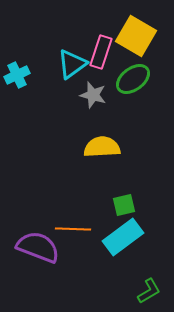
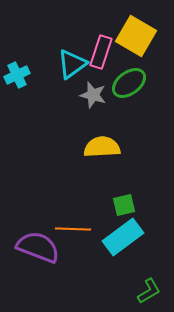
green ellipse: moved 4 px left, 4 px down
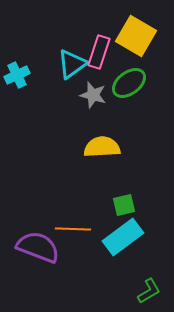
pink rectangle: moved 2 px left
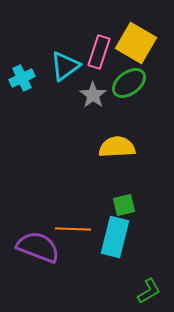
yellow square: moved 7 px down
cyan triangle: moved 7 px left, 2 px down
cyan cross: moved 5 px right, 3 px down
gray star: rotated 20 degrees clockwise
yellow semicircle: moved 15 px right
cyan rectangle: moved 8 px left; rotated 39 degrees counterclockwise
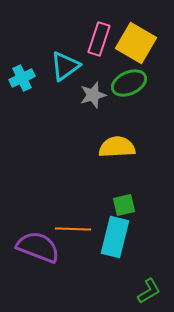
pink rectangle: moved 13 px up
green ellipse: rotated 12 degrees clockwise
gray star: rotated 20 degrees clockwise
